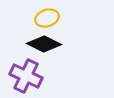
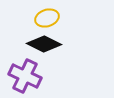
purple cross: moved 1 px left
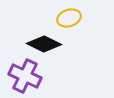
yellow ellipse: moved 22 px right
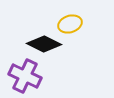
yellow ellipse: moved 1 px right, 6 px down
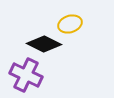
purple cross: moved 1 px right, 1 px up
